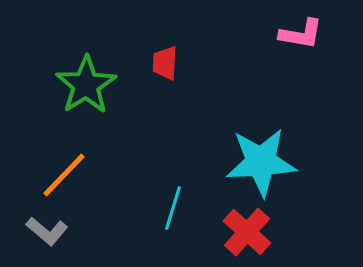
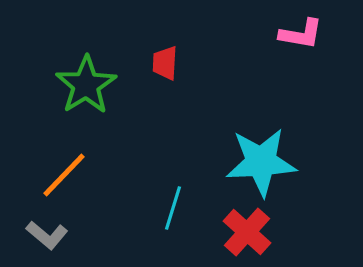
gray L-shape: moved 4 px down
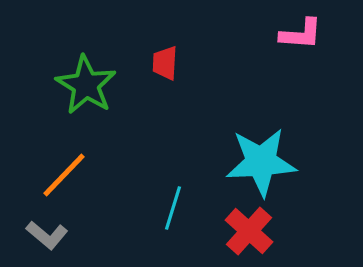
pink L-shape: rotated 6 degrees counterclockwise
green star: rotated 8 degrees counterclockwise
red cross: moved 2 px right, 1 px up
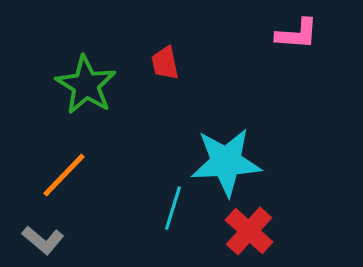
pink L-shape: moved 4 px left
red trapezoid: rotated 15 degrees counterclockwise
cyan star: moved 35 px left
gray L-shape: moved 4 px left, 5 px down
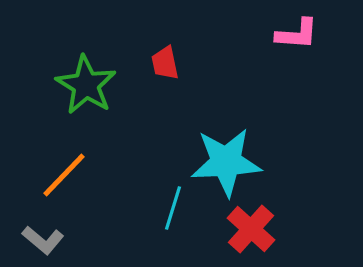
red cross: moved 2 px right, 2 px up
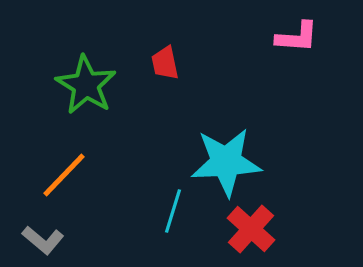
pink L-shape: moved 3 px down
cyan line: moved 3 px down
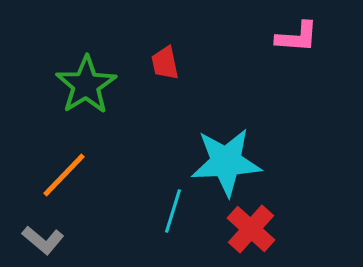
green star: rotated 8 degrees clockwise
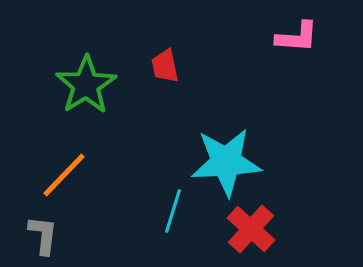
red trapezoid: moved 3 px down
gray L-shape: moved 5 px up; rotated 123 degrees counterclockwise
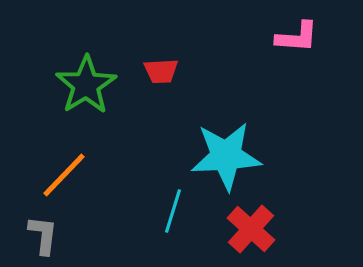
red trapezoid: moved 4 px left, 5 px down; rotated 81 degrees counterclockwise
cyan star: moved 6 px up
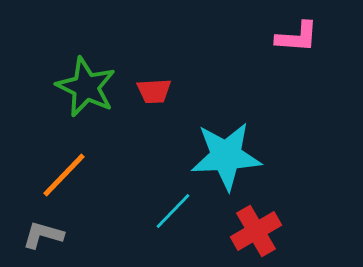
red trapezoid: moved 7 px left, 20 px down
green star: moved 2 px down; rotated 14 degrees counterclockwise
cyan line: rotated 27 degrees clockwise
red cross: moved 5 px right, 2 px down; rotated 18 degrees clockwise
gray L-shape: rotated 81 degrees counterclockwise
